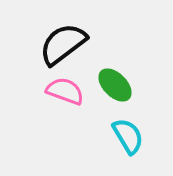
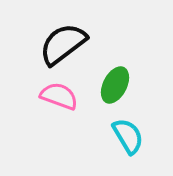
green ellipse: rotated 72 degrees clockwise
pink semicircle: moved 6 px left, 5 px down
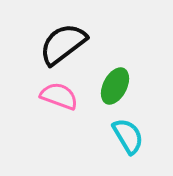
green ellipse: moved 1 px down
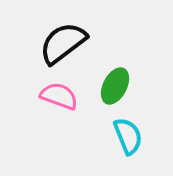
black semicircle: moved 1 px up
cyan semicircle: rotated 9 degrees clockwise
